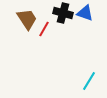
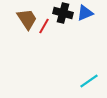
blue triangle: rotated 42 degrees counterclockwise
red line: moved 3 px up
cyan line: rotated 24 degrees clockwise
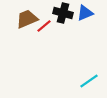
brown trapezoid: rotated 80 degrees counterclockwise
red line: rotated 21 degrees clockwise
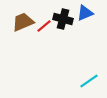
black cross: moved 6 px down
brown trapezoid: moved 4 px left, 3 px down
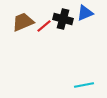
cyan line: moved 5 px left, 4 px down; rotated 24 degrees clockwise
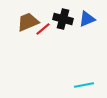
blue triangle: moved 2 px right, 6 px down
brown trapezoid: moved 5 px right
red line: moved 1 px left, 3 px down
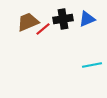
black cross: rotated 24 degrees counterclockwise
cyan line: moved 8 px right, 20 px up
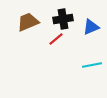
blue triangle: moved 4 px right, 8 px down
red line: moved 13 px right, 10 px down
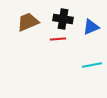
black cross: rotated 18 degrees clockwise
red line: moved 2 px right; rotated 35 degrees clockwise
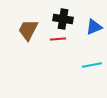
brown trapezoid: moved 8 px down; rotated 40 degrees counterclockwise
blue triangle: moved 3 px right
